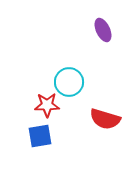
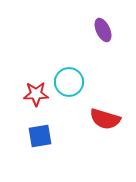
red star: moved 11 px left, 11 px up
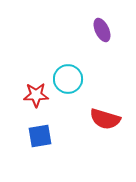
purple ellipse: moved 1 px left
cyan circle: moved 1 px left, 3 px up
red star: moved 1 px down
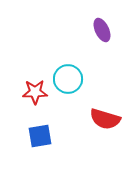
red star: moved 1 px left, 3 px up
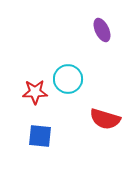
blue square: rotated 15 degrees clockwise
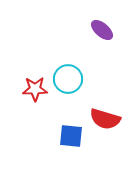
purple ellipse: rotated 25 degrees counterclockwise
red star: moved 3 px up
blue square: moved 31 px right
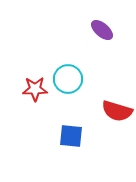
red semicircle: moved 12 px right, 8 px up
